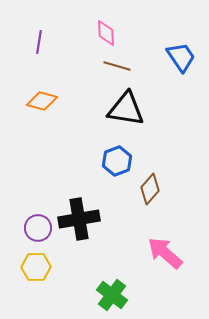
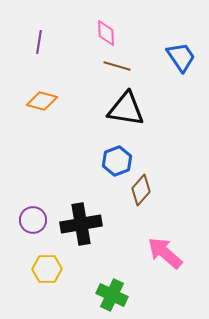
brown diamond: moved 9 px left, 1 px down
black cross: moved 2 px right, 5 px down
purple circle: moved 5 px left, 8 px up
yellow hexagon: moved 11 px right, 2 px down
green cross: rotated 12 degrees counterclockwise
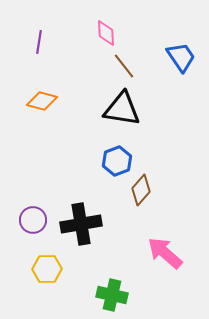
brown line: moved 7 px right; rotated 36 degrees clockwise
black triangle: moved 4 px left
green cross: rotated 12 degrees counterclockwise
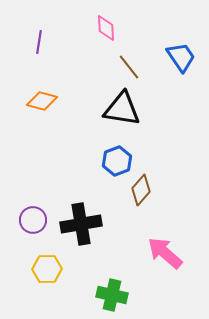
pink diamond: moved 5 px up
brown line: moved 5 px right, 1 px down
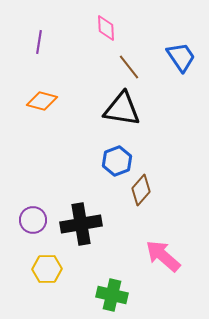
pink arrow: moved 2 px left, 3 px down
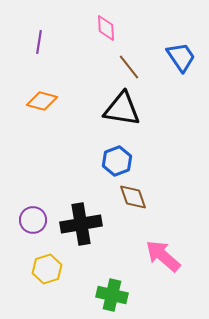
brown diamond: moved 8 px left, 7 px down; rotated 60 degrees counterclockwise
yellow hexagon: rotated 16 degrees counterclockwise
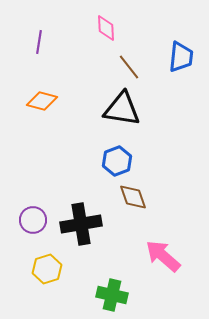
blue trapezoid: rotated 40 degrees clockwise
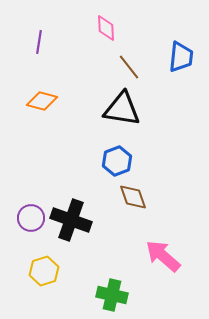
purple circle: moved 2 px left, 2 px up
black cross: moved 10 px left, 4 px up; rotated 30 degrees clockwise
yellow hexagon: moved 3 px left, 2 px down
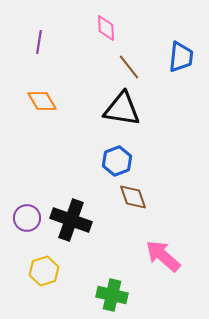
orange diamond: rotated 44 degrees clockwise
purple circle: moved 4 px left
